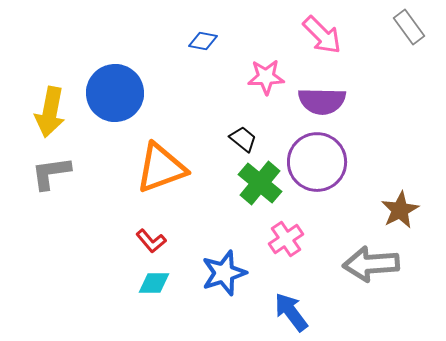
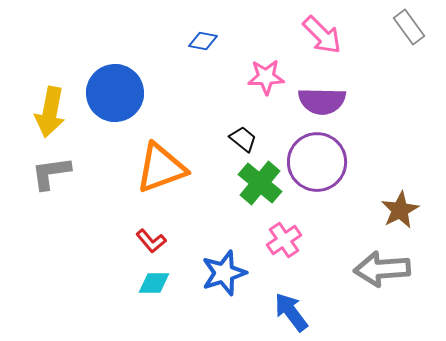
pink cross: moved 2 px left, 1 px down
gray arrow: moved 11 px right, 5 px down
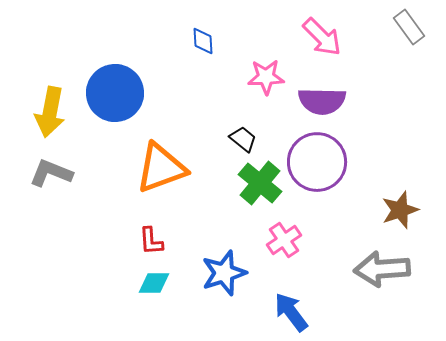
pink arrow: moved 2 px down
blue diamond: rotated 76 degrees clockwise
gray L-shape: rotated 30 degrees clockwise
brown star: rotated 9 degrees clockwise
red L-shape: rotated 36 degrees clockwise
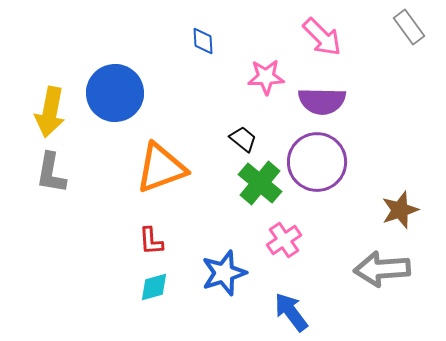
gray L-shape: rotated 102 degrees counterclockwise
cyan diamond: moved 4 px down; rotated 16 degrees counterclockwise
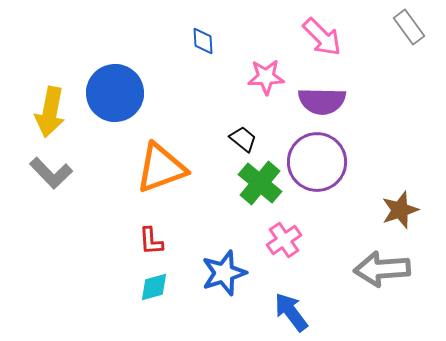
gray L-shape: rotated 54 degrees counterclockwise
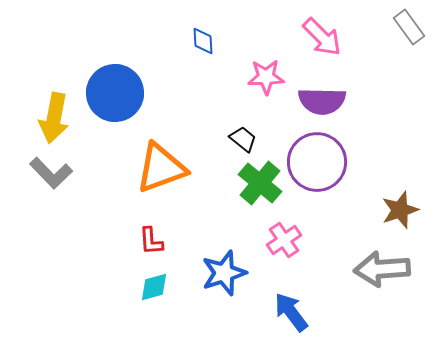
yellow arrow: moved 4 px right, 6 px down
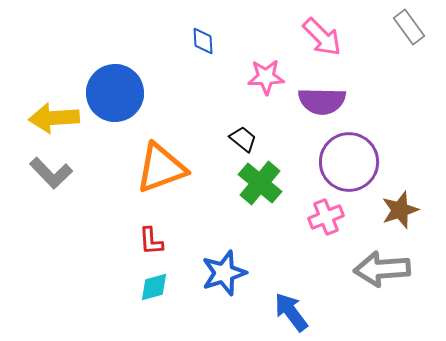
yellow arrow: rotated 75 degrees clockwise
purple circle: moved 32 px right
pink cross: moved 42 px right, 23 px up; rotated 12 degrees clockwise
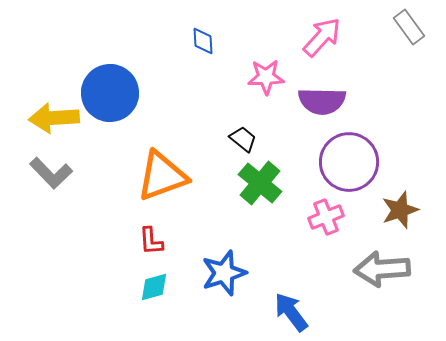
pink arrow: rotated 93 degrees counterclockwise
blue circle: moved 5 px left
orange triangle: moved 1 px right, 8 px down
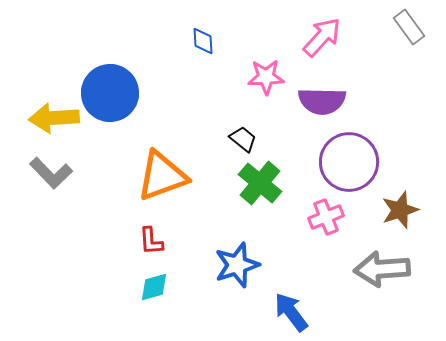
blue star: moved 13 px right, 8 px up
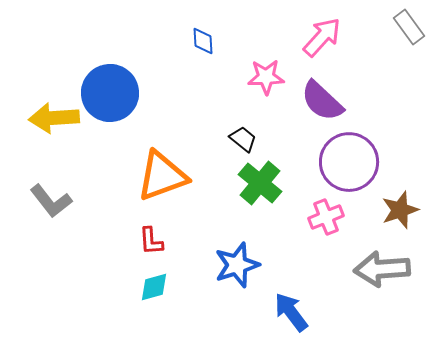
purple semicircle: rotated 42 degrees clockwise
gray L-shape: moved 28 px down; rotated 6 degrees clockwise
